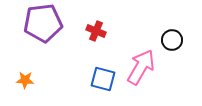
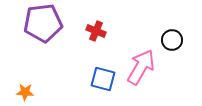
orange star: moved 12 px down
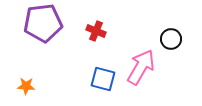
black circle: moved 1 px left, 1 px up
orange star: moved 1 px right, 6 px up
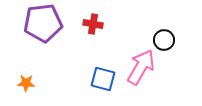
red cross: moved 3 px left, 7 px up; rotated 12 degrees counterclockwise
black circle: moved 7 px left, 1 px down
orange star: moved 3 px up
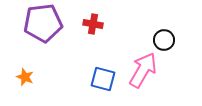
pink arrow: moved 2 px right, 3 px down
orange star: moved 1 px left, 6 px up; rotated 18 degrees clockwise
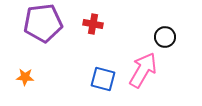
black circle: moved 1 px right, 3 px up
orange star: rotated 18 degrees counterclockwise
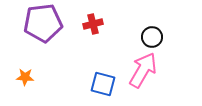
red cross: rotated 24 degrees counterclockwise
black circle: moved 13 px left
blue square: moved 5 px down
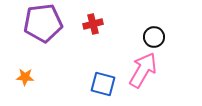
black circle: moved 2 px right
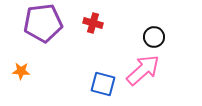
red cross: moved 1 px up; rotated 30 degrees clockwise
pink arrow: rotated 18 degrees clockwise
orange star: moved 4 px left, 6 px up
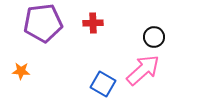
red cross: rotated 18 degrees counterclockwise
blue square: rotated 15 degrees clockwise
